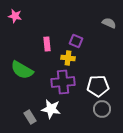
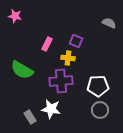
pink rectangle: rotated 32 degrees clockwise
purple cross: moved 2 px left, 1 px up
gray circle: moved 2 px left, 1 px down
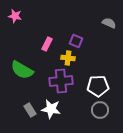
gray rectangle: moved 7 px up
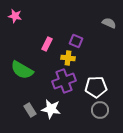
purple cross: moved 3 px right; rotated 15 degrees counterclockwise
white pentagon: moved 2 px left, 1 px down
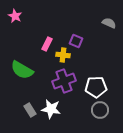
pink star: rotated 16 degrees clockwise
yellow cross: moved 5 px left, 3 px up
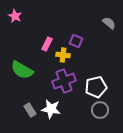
gray semicircle: rotated 16 degrees clockwise
white pentagon: rotated 10 degrees counterclockwise
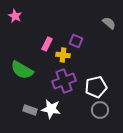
gray rectangle: rotated 40 degrees counterclockwise
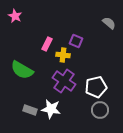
purple cross: rotated 35 degrees counterclockwise
